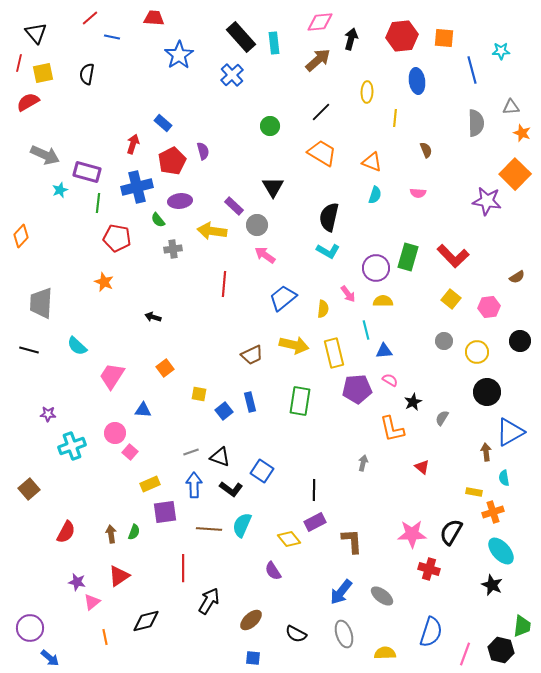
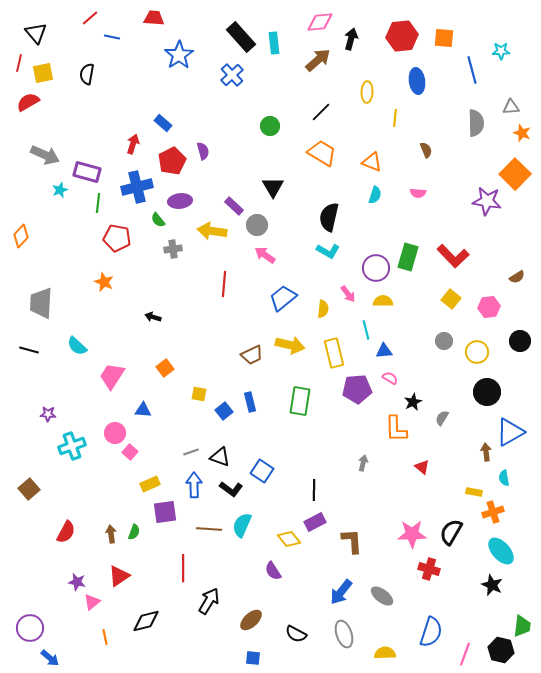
yellow arrow at (294, 345): moved 4 px left
pink semicircle at (390, 380): moved 2 px up
orange L-shape at (392, 429): moved 4 px right; rotated 12 degrees clockwise
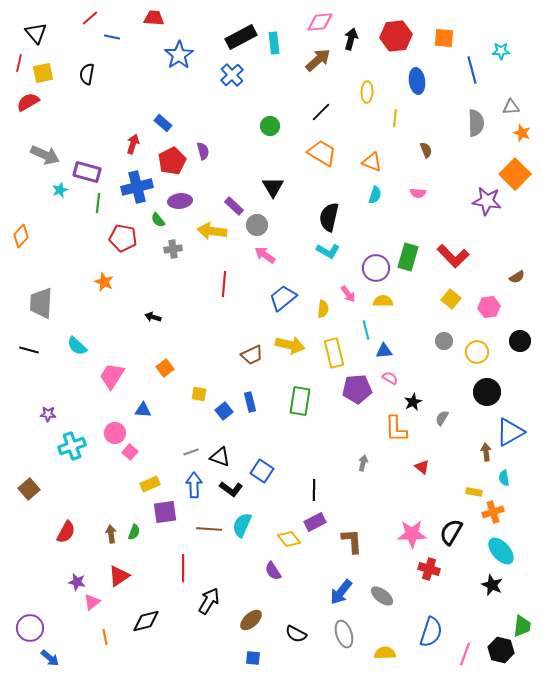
red hexagon at (402, 36): moved 6 px left
black rectangle at (241, 37): rotated 76 degrees counterclockwise
red pentagon at (117, 238): moved 6 px right
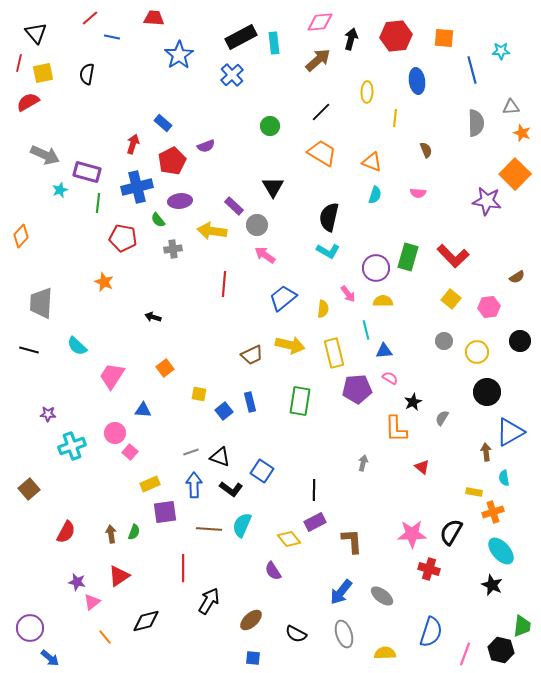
purple semicircle at (203, 151): moved 3 px right, 5 px up; rotated 84 degrees clockwise
orange line at (105, 637): rotated 28 degrees counterclockwise
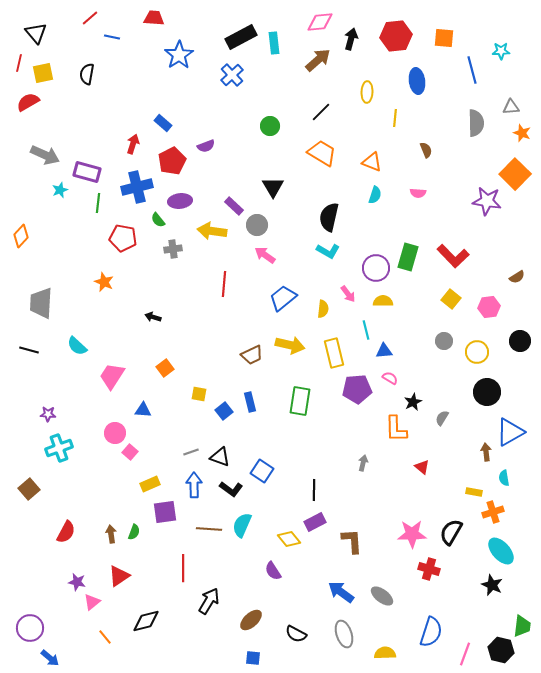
cyan cross at (72, 446): moved 13 px left, 2 px down
blue arrow at (341, 592): rotated 88 degrees clockwise
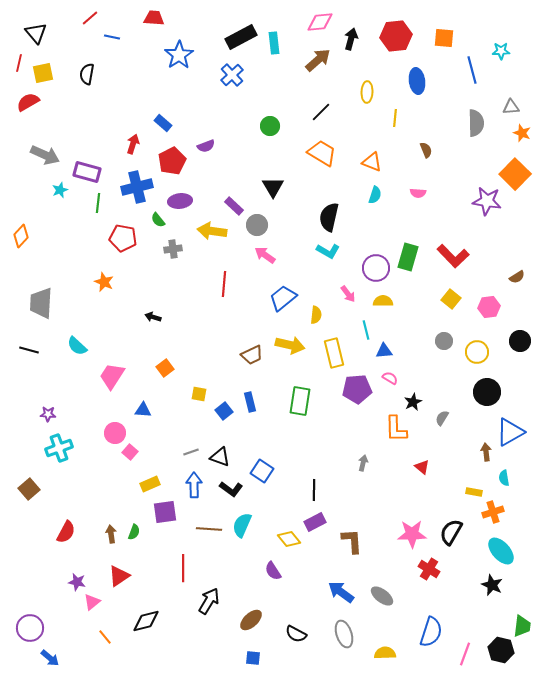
yellow semicircle at (323, 309): moved 7 px left, 6 px down
red cross at (429, 569): rotated 15 degrees clockwise
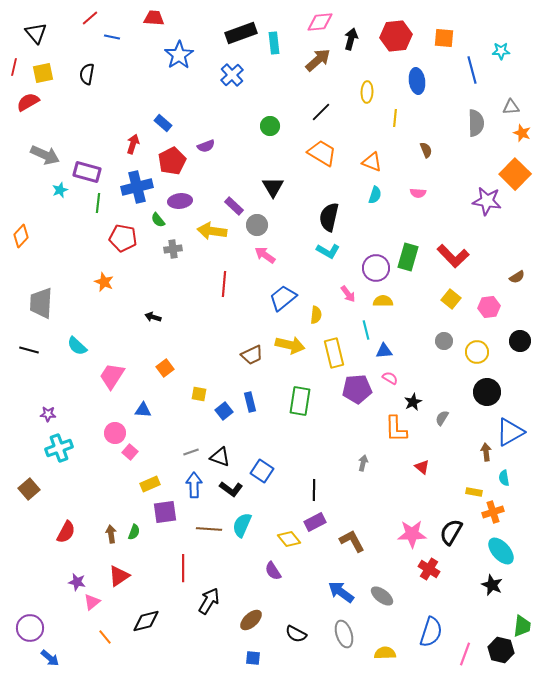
black rectangle at (241, 37): moved 4 px up; rotated 8 degrees clockwise
red line at (19, 63): moved 5 px left, 4 px down
brown L-shape at (352, 541): rotated 24 degrees counterclockwise
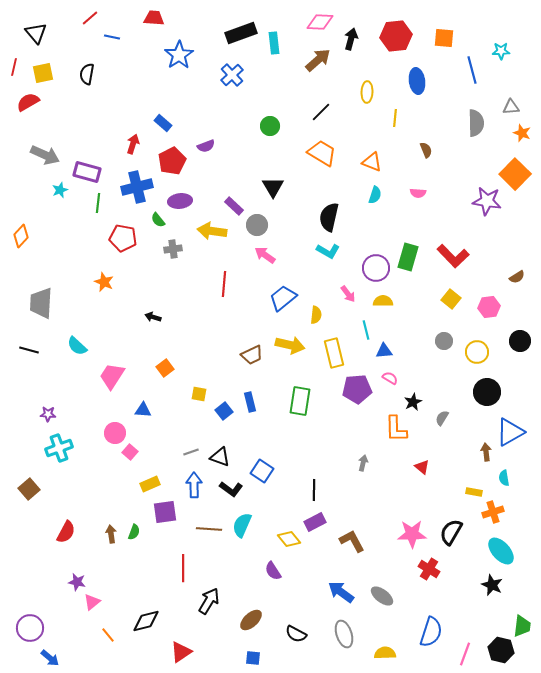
pink diamond at (320, 22): rotated 8 degrees clockwise
red triangle at (119, 576): moved 62 px right, 76 px down
orange line at (105, 637): moved 3 px right, 2 px up
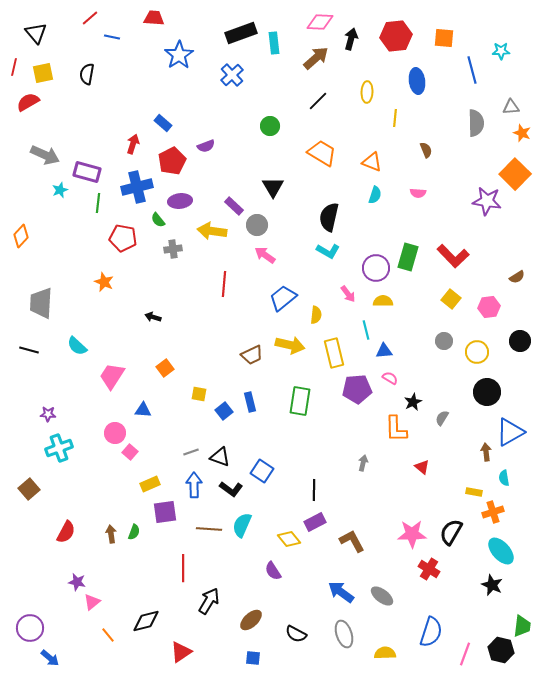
brown arrow at (318, 60): moved 2 px left, 2 px up
black line at (321, 112): moved 3 px left, 11 px up
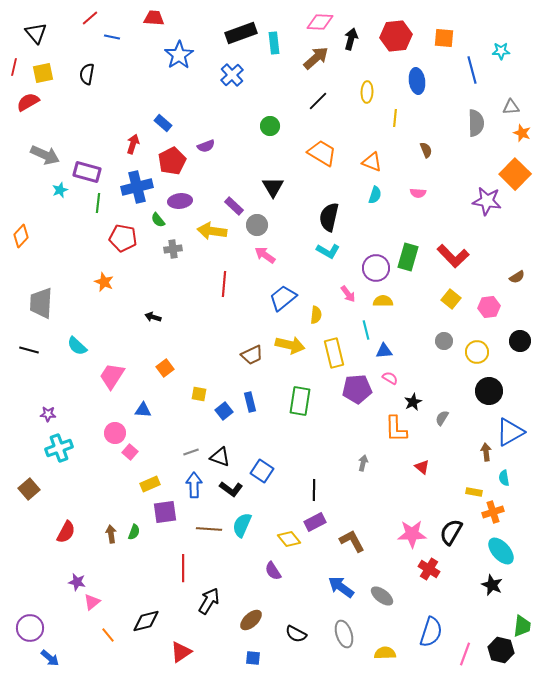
black circle at (487, 392): moved 2 px right, 1 px up
blue arrow at (341, 592): moved 5 px up
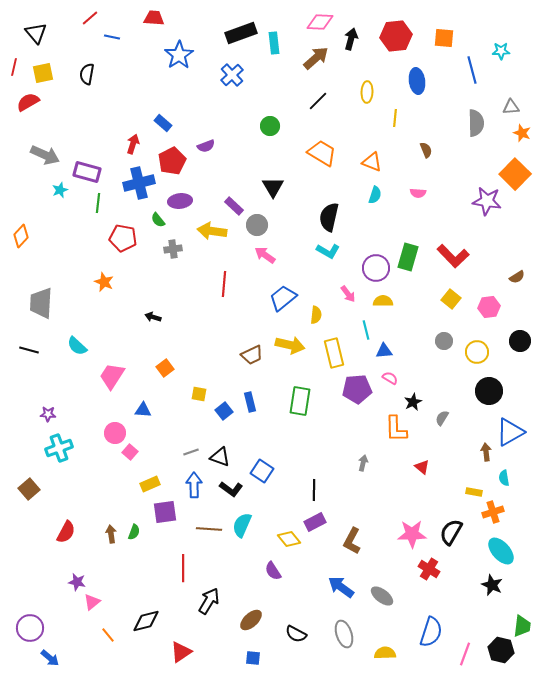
blue cross at (137, 187): moved 2 px right, 4 px up
brown L-shape at (352, 541): rotated 124 degrees counterclockwise
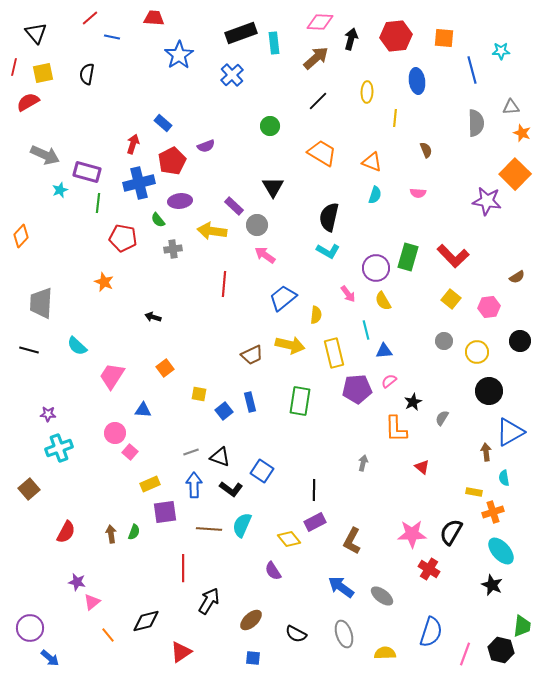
yellow semicircle at (383, 301): rotated 120 degrees counterclockwise
pink semicircle at (390, 378): moved 1 px left, 3 px down; rotated 70 degrees counterclockwise
